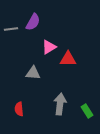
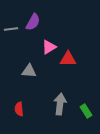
gray triangle: moved 4 px left, 2 px up
green rectangle: moved 1 px left
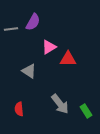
gray triangle: rotated 28 degrees clockwise
gray arrow: rotated 135 degrees clockwise
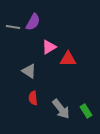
gray line: moved 2 px right, 2 px up; rotated 16 degrees clockwise
gray arrow: moved 1 px right, 5 px down
red semicircle: moved 14 px right, 11 px up
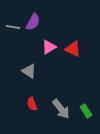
red triangle: moved 5 px right, 10 px up; rotated 24 degrees clockwise
red semicircle: moved 1 px left, 6 px down; rotated 16 degrees counterclockwise
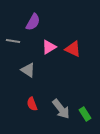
gray line: moved 14 px down
gray triangle: moved 1 px left, 1 px up
green rectangle: moved 1 px left, 3 px down
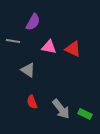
pink triangle: rotated 42 degrees clockwise
red semicircle: moved 2 px up
green rectangle: rotated 32 degrees counterclockwise
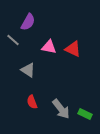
purple semicircle: moved 5 px left
gray line: moved 1 px up; rotated 32 degrees clockwise
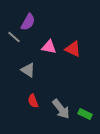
gray line: moved 1 px right, 3 px up
red semicircle: moved 1 px right, 1 px up
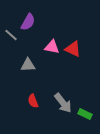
gray line: moved 3 px left, 2 px up
pink triangle: moved 3 px right
gray triangle: moved 5 px up; rotated 35 degrees counterclockwise
gray arrow: moved 2 px right, 6 px up
